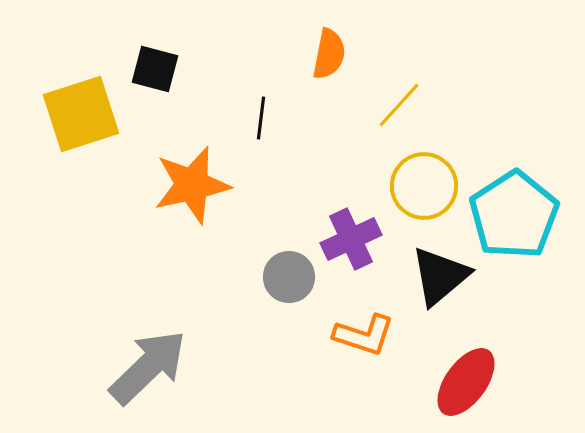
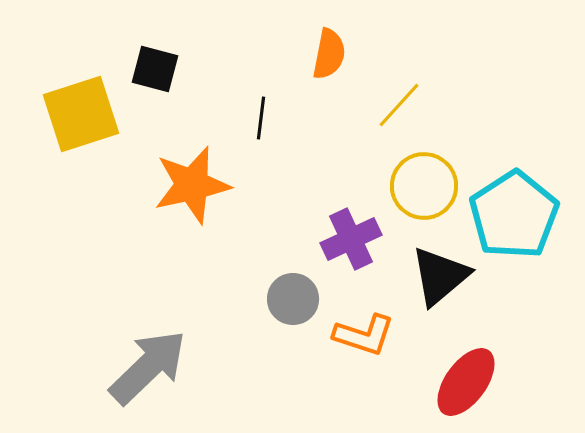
gray circle: moved 4 px right, 22 px down
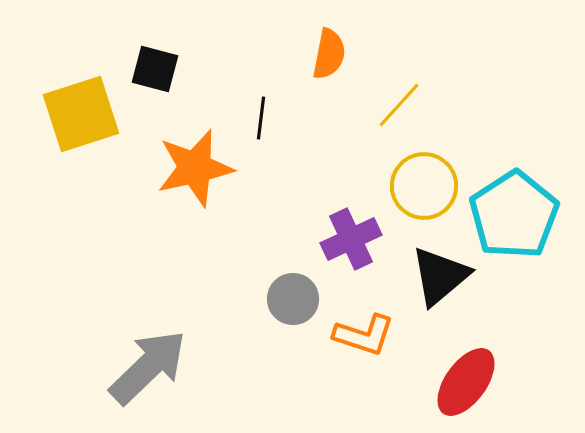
orange star: moved 3 px right, 17 px up
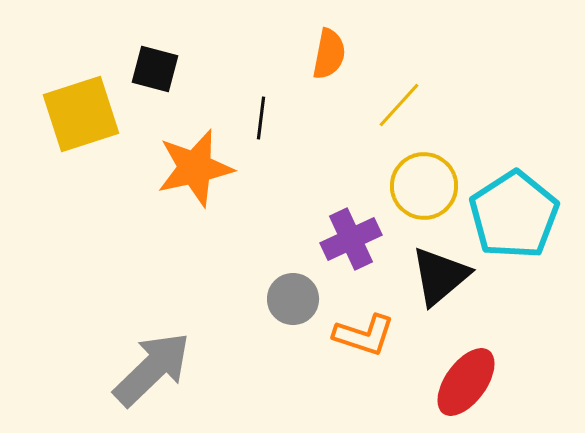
gray arrow: moved 4 px right, 2 px down
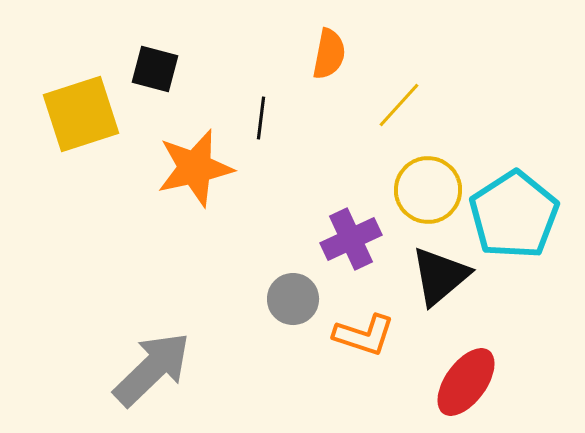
yellow circle: moved 4 px right, 4 px down
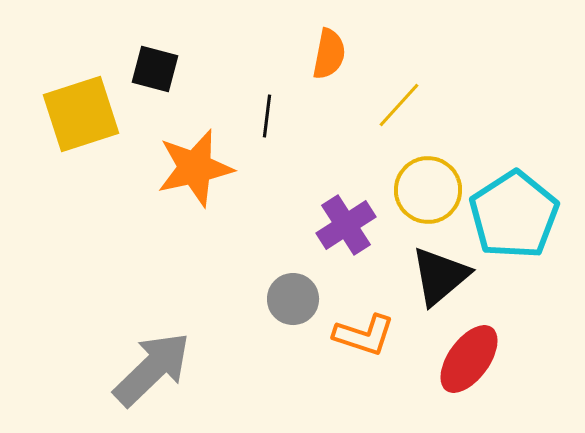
black line: moved 6 px right, 2 px up
purple cross: moved 5 px left, 14 px up; rotated 8 degrees counterclockwise
red ellipse: moved 3 px right, 23 px up
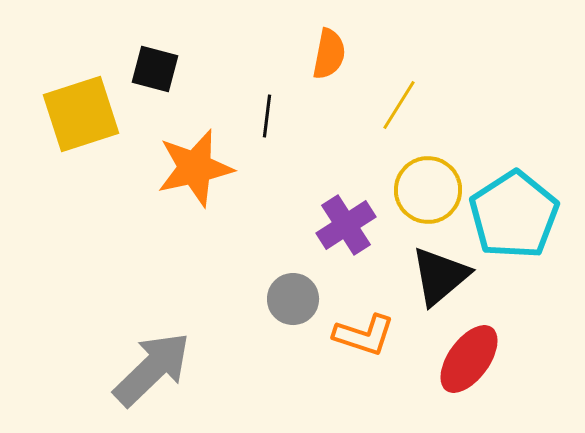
yellow line: rotated 10 degrees counterclockwise
